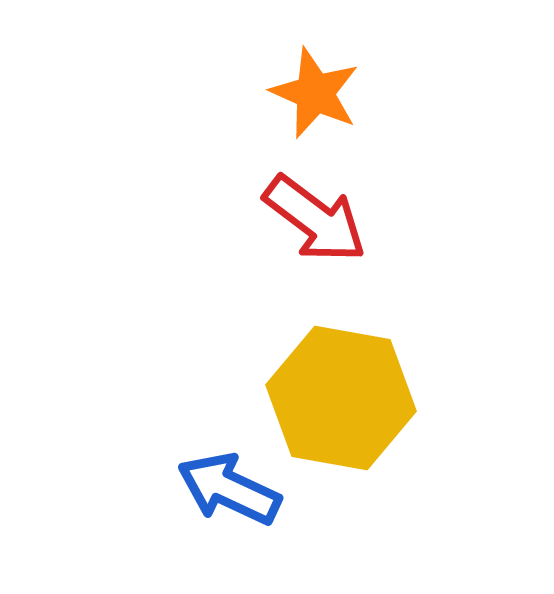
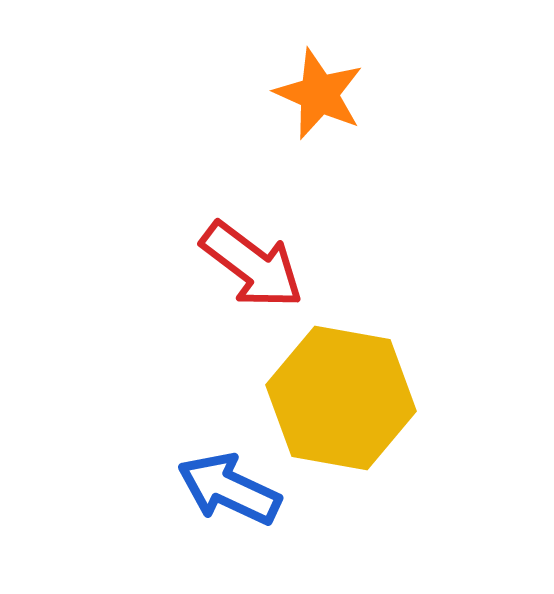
orange star: moved 4 px right, 1 px down
red arrow: moved 63 px left, 46 px down
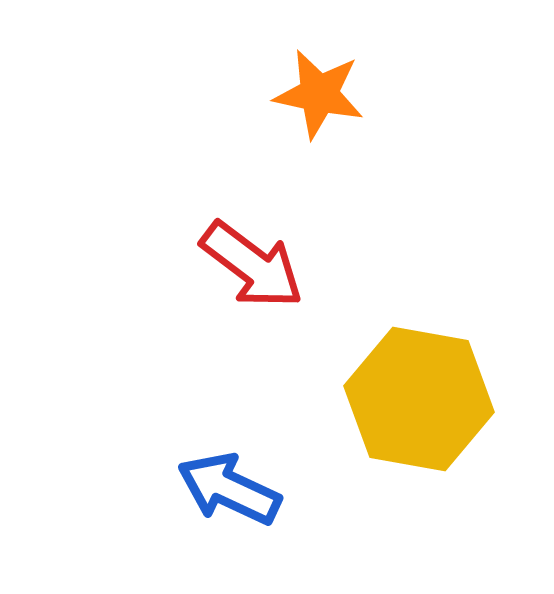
orange star: rotated 12 degrees counterclockwise
yellow hexagon: moved 78 px right, 1 px down
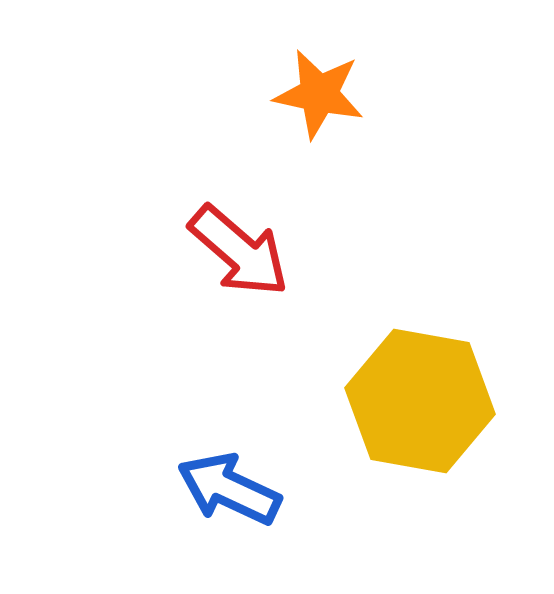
red arrow: moved 13 px left, 14 px up; rotated 4 degrees clockwise
yellow hexagon: moved 1 px right, 2 px down
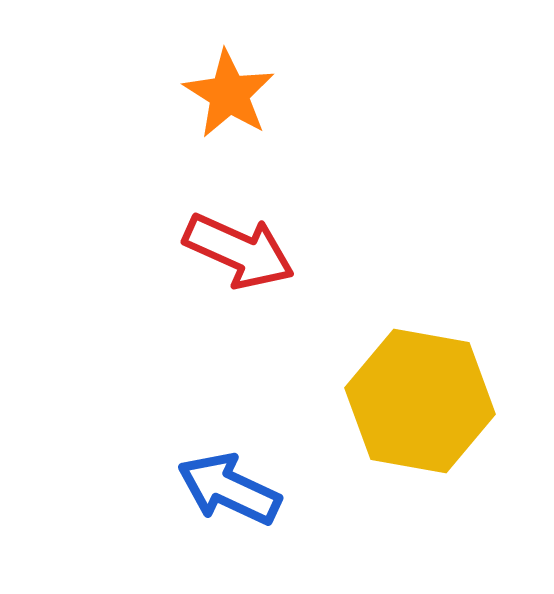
orange star: moved 90 px left; rotated 20 degrees clockwise
red arrow: rotated 17 degrees counterclockwise
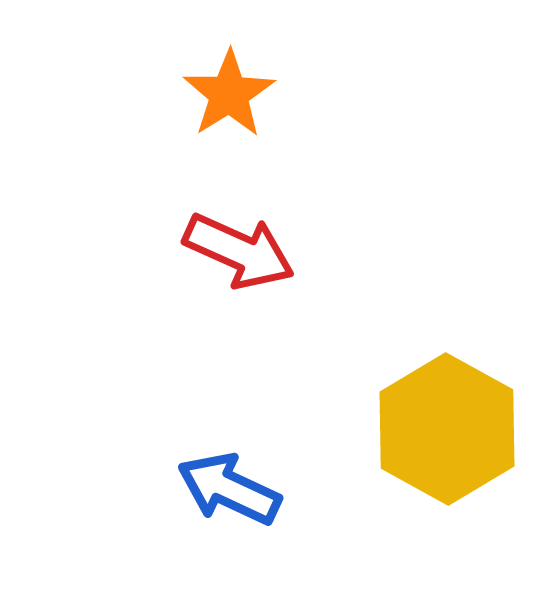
orange star: rotated 8 degrees clockwise
yellow hexagon: moved 27 px right, 28 px down; rotated 19 degrees clockwise
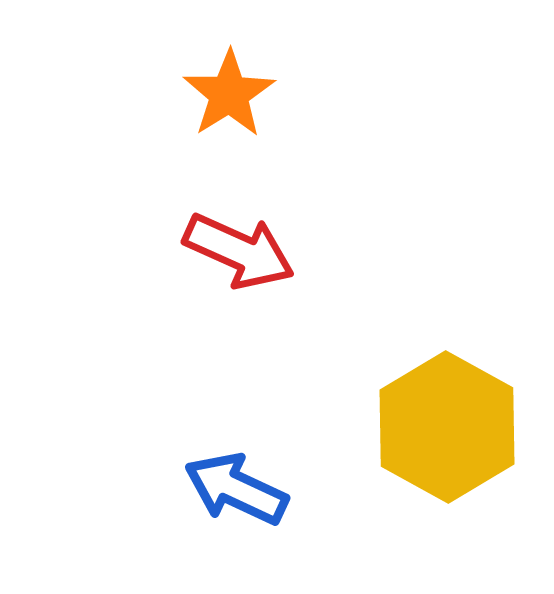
yellow hexagon: moved 2 px up
blue arrow: moved 7 px right
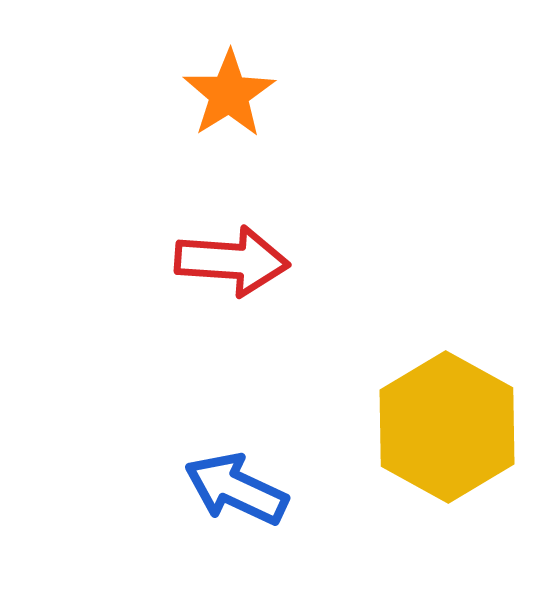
red arrow: moved 7 px left, 10 px down; rotated 20 degrees counterclockwise
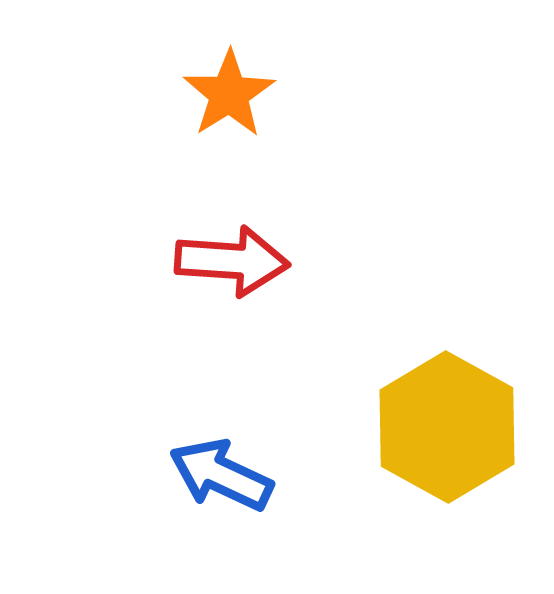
blue arrow: moved 15 px left, 14 px up
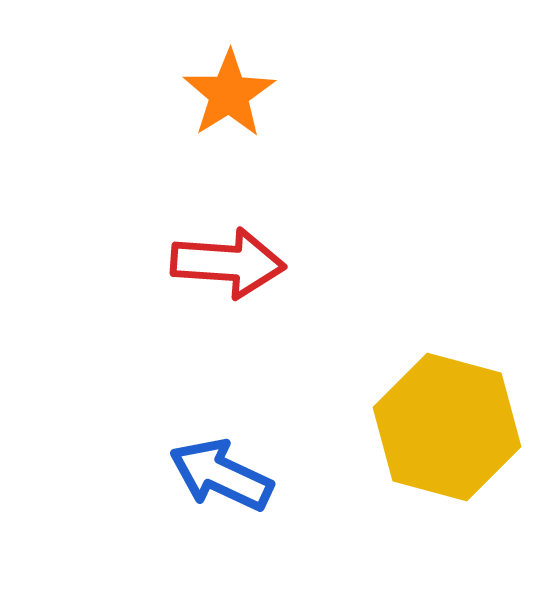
red arrow: moved 4 px left, 2 px down
yellow hexagon: rotated 14 degrees counterclockwise
